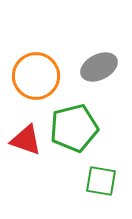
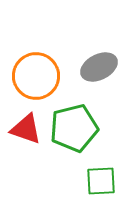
red triangle: moved 11 px up
green square: rotated 12 degrees counterclockwise
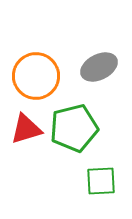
red triangle: rotated 36 degrees counterclockwise
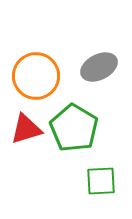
green pentagon: rotated 27 degrees counterclockwise
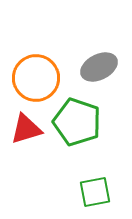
orange circle: moved 2 px down
green pentagon: moved 3 px right, 6 px up; rotated 12 degrees counterclockwise
green square: moved 6 px left, 11 px down; rotated 8 degrees counterclockwise
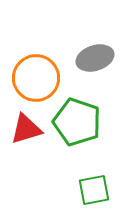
gray ellipse: moved 4 px left, 9 px up; rotated 9 degrees clockwise
green square: moved 1 px left, 2 px up
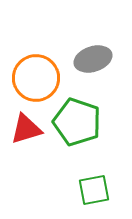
gray ellipse: moved 2 px left, 1 px down
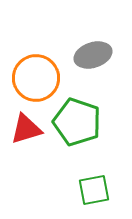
gray ellipse: moved 4 px up
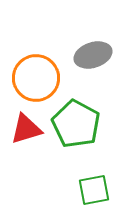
green pentagon: moved 1 px left, 2 px down; rotated 9 degrees clockwise
